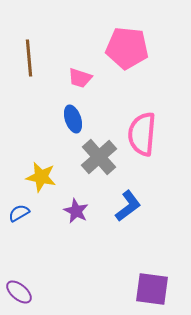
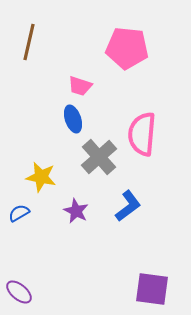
brown line: moved 16 px up; rotated 18 degrees clockwise
pink trapezoid: moved 8 px down
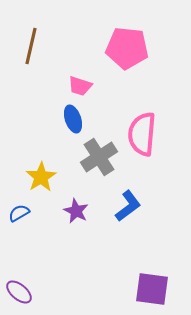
brown line: moved 2 px right, 4 px down
gray cross: rotated 9 degrees clockwise
yellow star: rotated 28 degrees clockwise
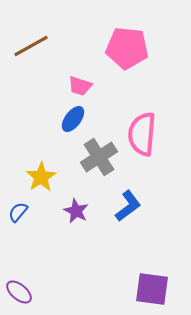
brown line: rotated 48 degrees clockwise
blue ellipse: rotated 56 degrees clockwise
blue semicircle: moved 1 px left, 1 px up; rotated 20 degrees counterclockwise
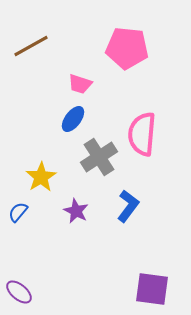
pink trapezoid: moved 2 px up
blue L-shape: rotated 16 degrees counterclockwise
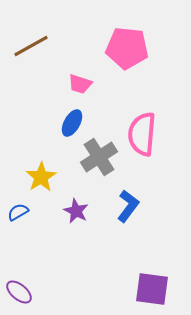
blue ellipse: moved 1 px left, 4 px down; rotated 8 degrees counterclockwise
blue semicircle: rotated 20 degrees clockwise
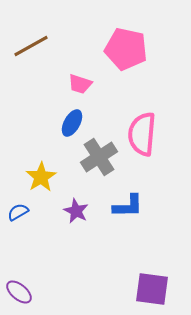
pink pentagon: moved 1 px left, 1 px down; rotated 6 degrees clockwise
blue L-shape: rotated 52 degrees clockwise
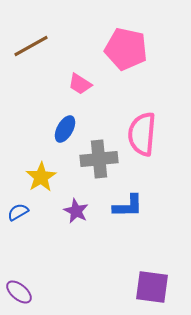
pink trapezoid: rotated 15 degrees clockwise
blue ellipse: moved 7 px left, 6 px down
gray cross: moved 2 px down; rotated 27 degrees clockwise
purple square: moved 2 px up
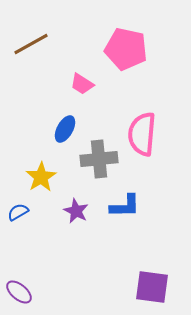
brown line: moved 2 px up
pink trapezoid: moved 2 px right
blue L-shape: moved 3 px left
